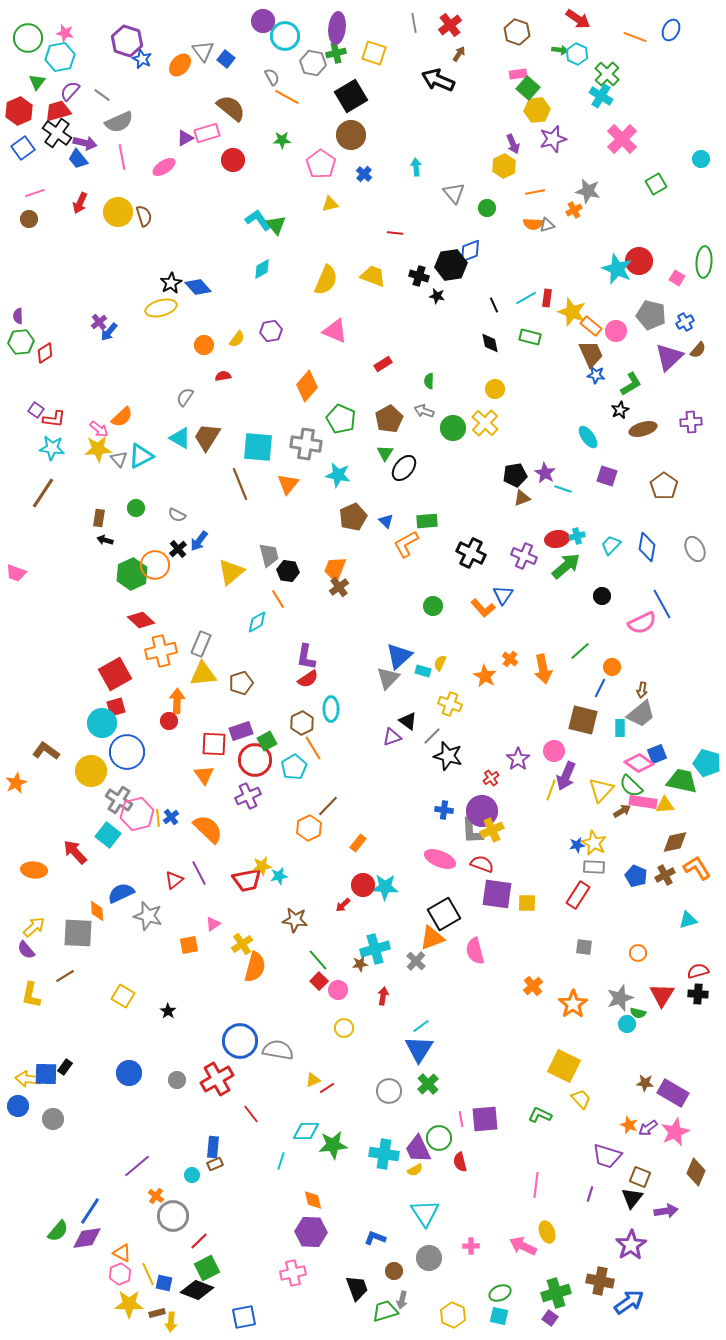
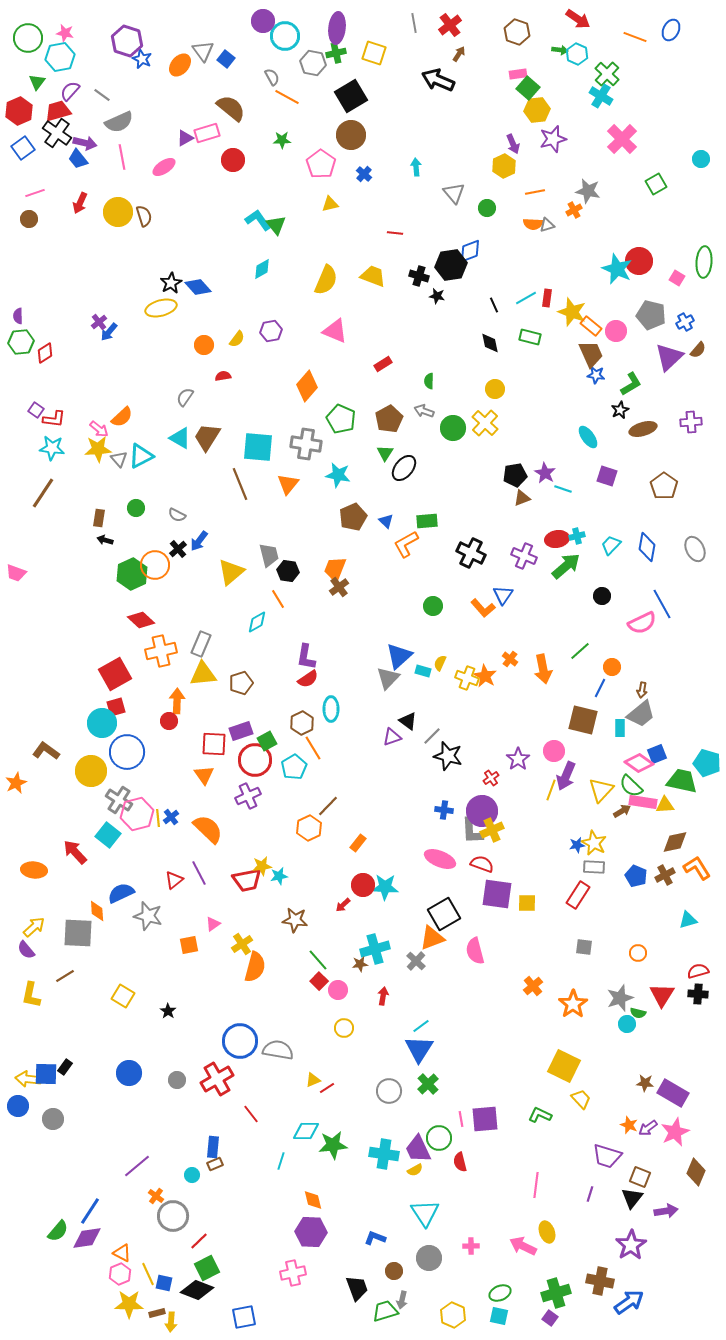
yellow cross at (450, 704): moved 17 px right, 26 px up
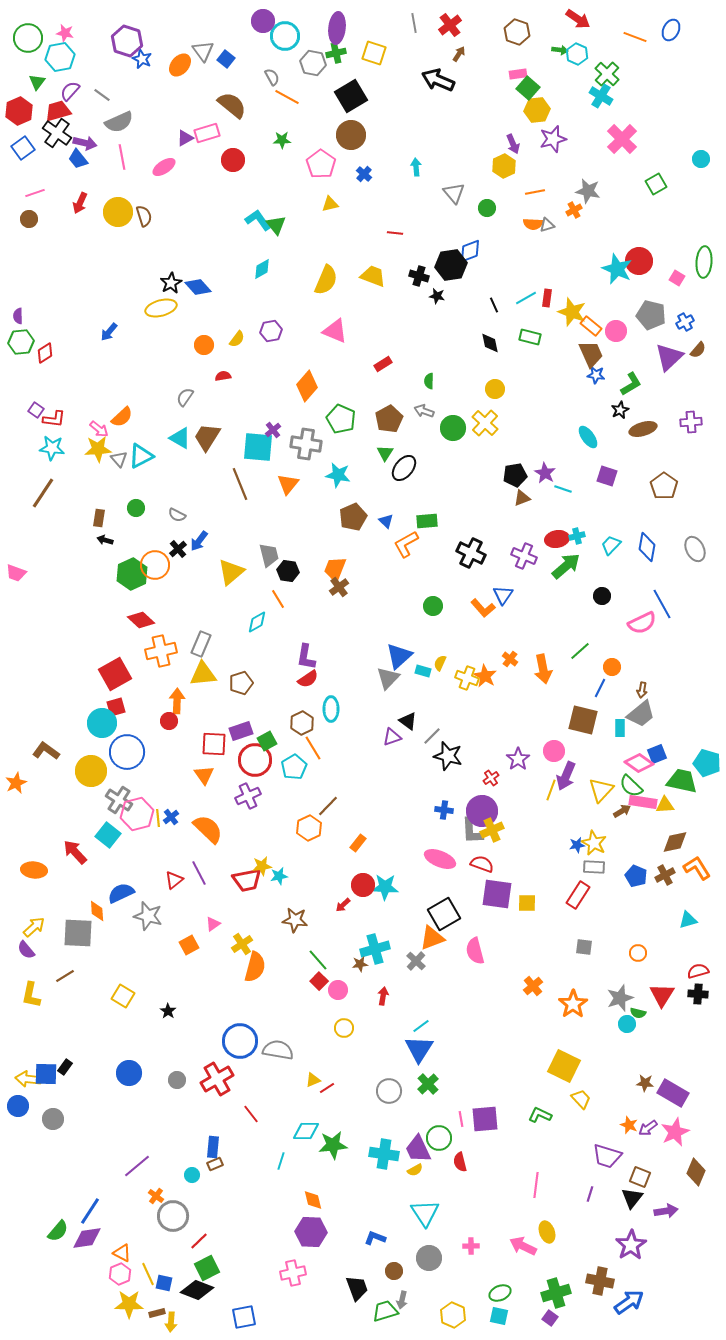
brown semicircle at (231, 108): moved 1 px right, 3 px up
purple cross at (99, 322): moved 174 px right, 108 px down
orange square at (189, 945): rotated 18 degrees counterclockwise
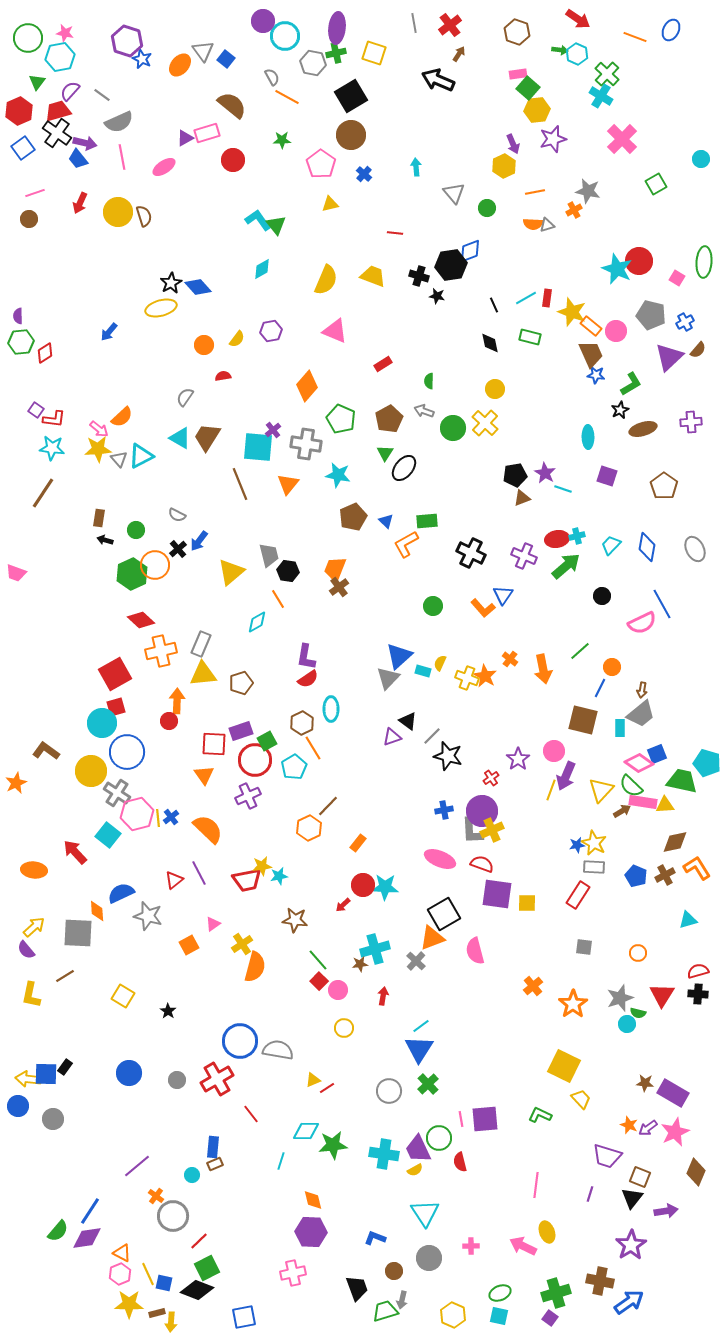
cyan ellipse at (588, 437): rotated 35 degrees clockwise
green circle at (136, 508): moved 22 px down
gray cross at (119, 800): moved 2 px left, 7 px up
blue cross at (444, 810): rotated 18 degrees counterclockwise
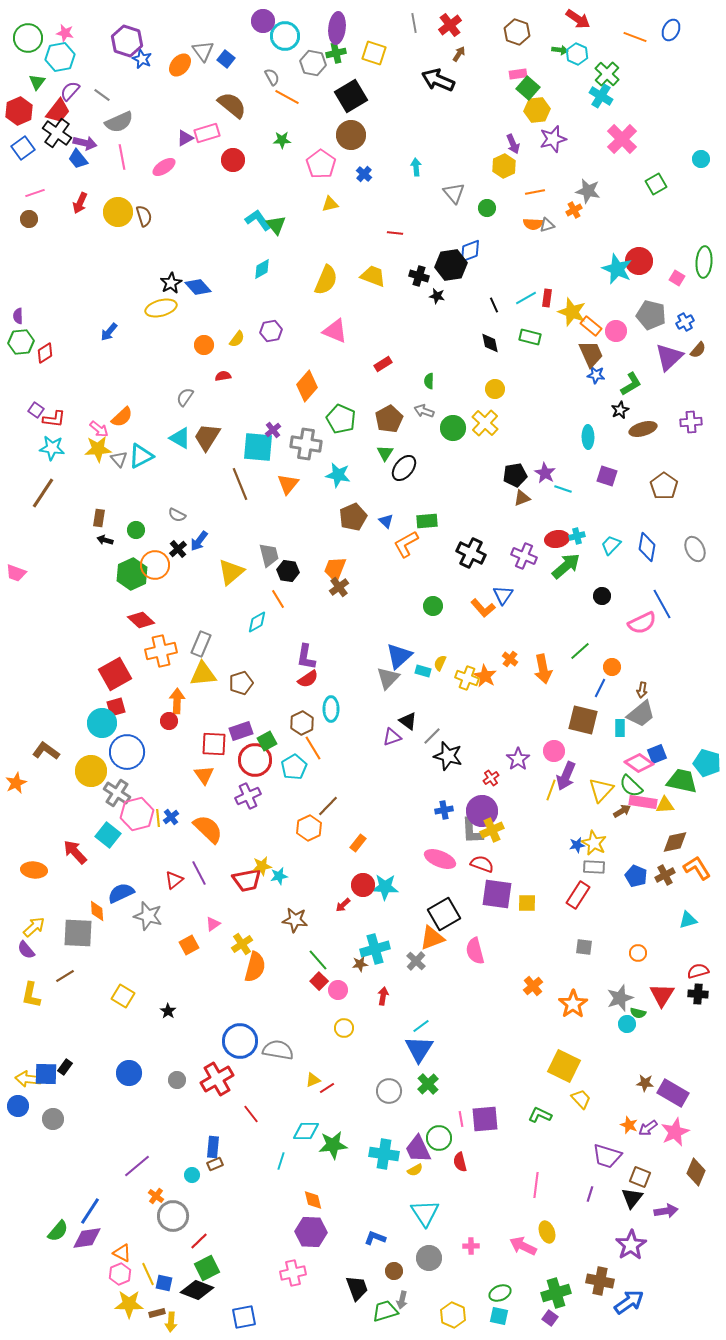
red trapezoid at (58, 111): rotated 144 degrees clockwise
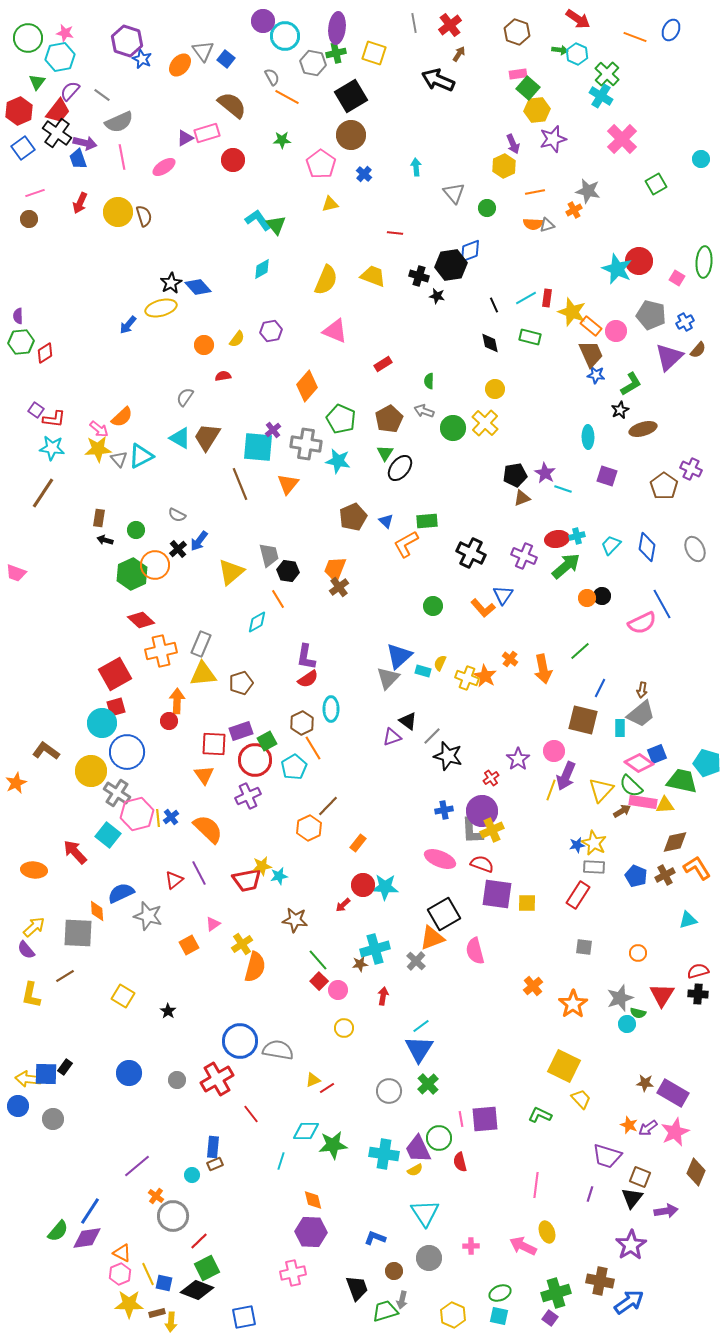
blue trapezoid at (78, 159): rotated 20 degrees clockwise
blue arrow at (109, 332): moved 19 px right, 7 px up
purple cross at (691, 422): moved 47 px down; rotated 30 degrees clockwise
black ellipse at (404, 468): moved 4 px left
cyan star at (338, 475): moved 14 px up
orange circle at (612, 667): moved 25 px left, 69 px up
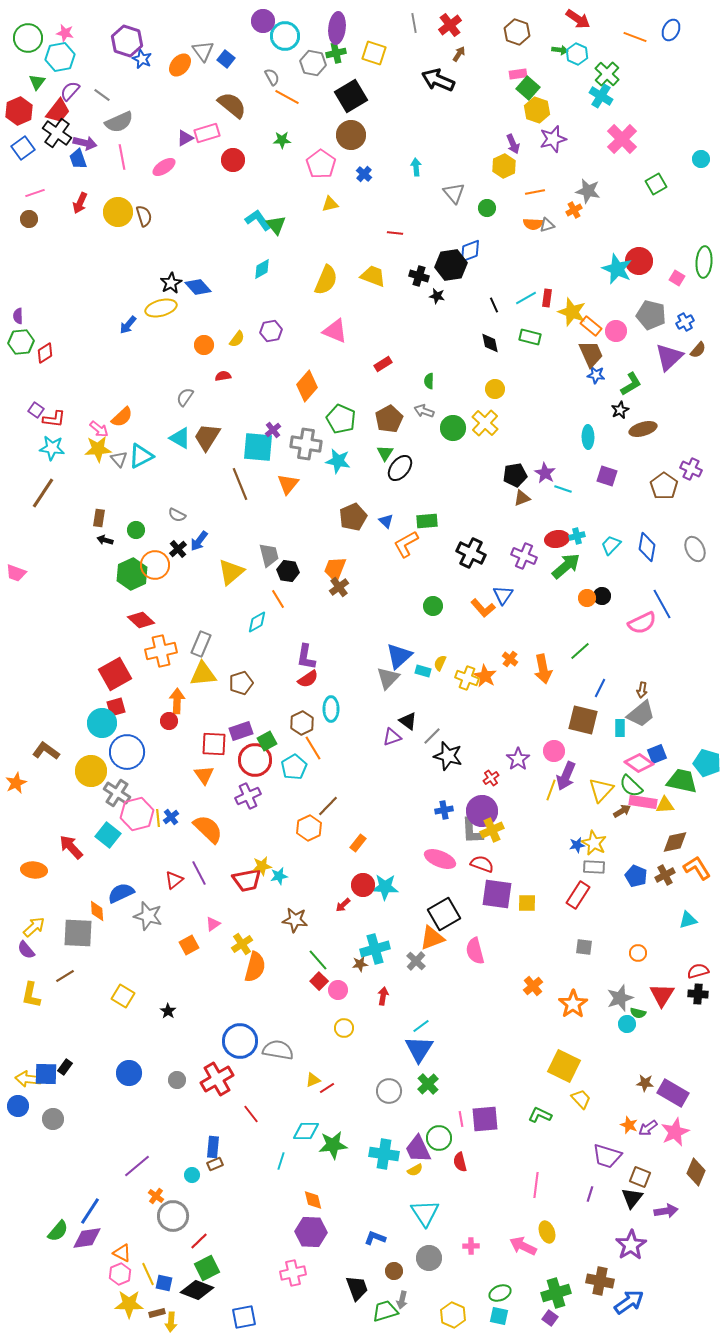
yellow hexagon at (537, 110): rotated 25 degrees clockwise
red arrow at (75, 852): moved 4 px left, 5 px up
